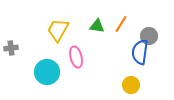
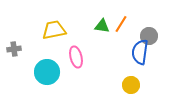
green triangle: moved 5 px right
yellow trapezoid: moved 4 px left; rotated 50 degrees clockwise
gray cross: moved 3 px right, 1 px down
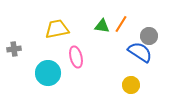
yellow trapezoid: moved 3 px right, 1 px up
blue semicircle: rotated 115 degrees clockwise
cyan circle: moved 1 px right, 1 px down
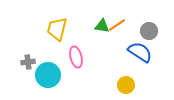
orange line: moved 4 px left, 1 px down; rotated 24 degrees clockwise
yellow trapezoid: rotated 65 degrees counterclockwise
gray circle: moved 5 px up
gray cross: moved 14 px right, 13 px down
cyan circle: moved 2 px down
yellow circle: moved 5 px left
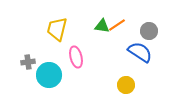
cyan circle: moved 1 px right
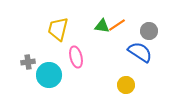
yellow trapezoid: moved 1 px right
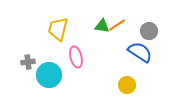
yellow circle: moved 1 px right
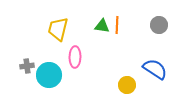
orange line: rotated 54 degrees counterclockwise
gray circle: moved 10 px right, 6 px up
blue semicircle: moved 15 px right, 17 px down
pink ellipse: moved 1 px left; rotated 15 degrees clockwise
gray cross: moved 1 px left, 4 px down
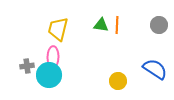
green triangle: moved 1 px left, 1 px up
pink ellipse: moved 22 px left
yellow circle: moved 9 px left, 4 px up
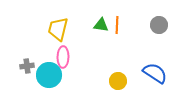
pink ellipse: moved 10 px right
blue semicircle: moved 4 px down
